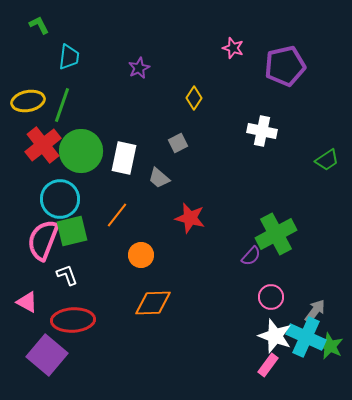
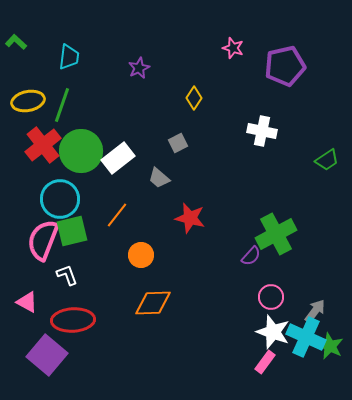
green L-shape: moved 23 px left, 17 px down; rotated 20 degrees counterclockwise
white rectangle: moved 6 px left; rotated 40 degrees clockwise
white star: moved 2 px left, 4 px up
pink rectangle: moved 3 px left, 3 px up
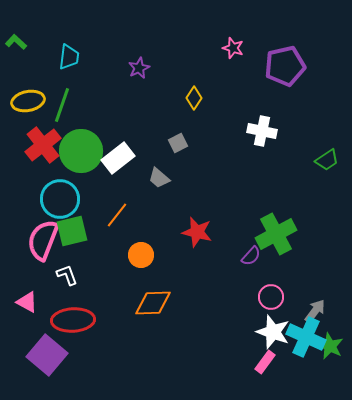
red star: moved 7 px right, 14 px down
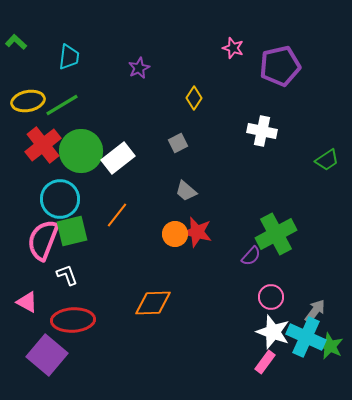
purple pentagon: moved 5 px left
green line: rotated 40 degrees clockwise
gray trapezoid: moved 27 px right, 13 px down
orange circle: moved 34 px right, 21 px up
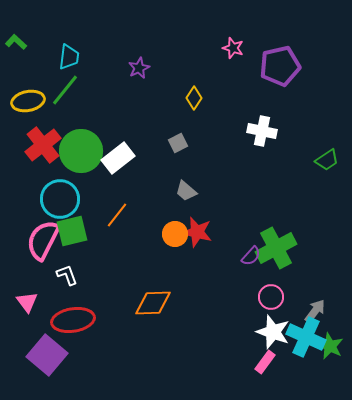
green line: moved 3 px right, 15 px up; rotated 20 degrees counterclockwise
green cross: moved 14 px down
pink semicircle: rotated 6 degrees clockwise
pink triangle: rotated 25 degrees clockwise
red ellipse: rotated 6 degrees counterclockwise
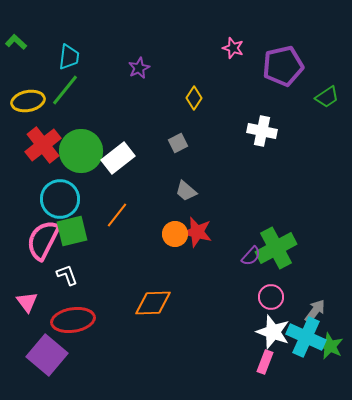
purple pentagon: moved 3 px right
green trapezoid: moved 63 px up
pink rectangle: rotated 15 degrees counterclockwise
